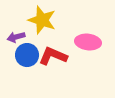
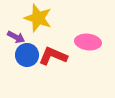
yellow star: moved 4 px left, 2 px up
purple arrow: rotated 138 degrees counterclockwise
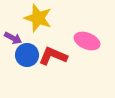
purple arrow: moved 3 px left, 1 px down
pink ellipse: moved 1 px left, 1 px up; rotated 15 degrees clockwise
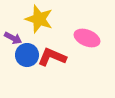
yellow star: moved 1 px right, 1 px down
pink ellipse: moved 3 px up
red L-shape: moved 1 px left, 1 px down
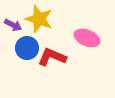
purple arrow: moved 13 px up
blue circle: moved 7 px up
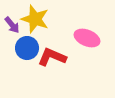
yellow star: moved 4 px left
purple arrow: moved 1 px left; rotated 24 degrees clockwise
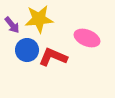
yellow star: moved 4 px right; rotated 24 degrees counterclockwise
blue circle: moved 2 px down
red L-shape: moved 1 px right
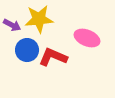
purple arrow: rotated 24 degrees counterclockwise
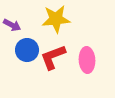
yellow star: moved 17 px right
pink ellipse: moved 22 px down; rotated 65 degrees clockwise
red L-shape: rotated 44 degrees counterclockwise
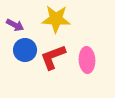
yellow star: rotated 8 degrees clockwise
purple arrow: moved 3 px right
blue circle: moved 2 px left
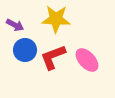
pink ellipse: rotated 40 degrees counterclockwise
